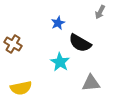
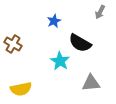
blue star: moved 4 px left, 2 px up
cyan star: moved 1 px up
yellow semicircle: moved 1 px down
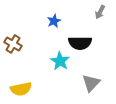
black semicircle: rotated 30 degrees counterclockwise
gray triangle: rotated 42 degrees counterclockwise
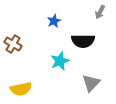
black semicircle: moved 3 px right, 2 px up
cyan star: rotated 18 degrees clockwise
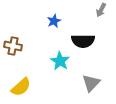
gray arrow: moved 1 px right, 2 px up
brown cross: moved 2 px down; rotated 18 degrees counterclockwise
cyan star: rotated 18 degrees counterclockwise
yellow semicircle: moved 2 px up; rotated 30 degrees counterclockwise
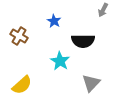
gray arrow: moved 2 px right
blue star: rotated 16 degrees counterclockwise
brown cross: moved 6 px right, 10 px up; rotated 18 degrees clockwise
yellow semicircle: moved 1 px right, 2 px up
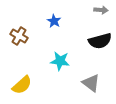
gray arrow: moved 2 px left; rotated 112 degrees counterclockwise
black semicircle: moved 17 px right; rotated 15 degrees counterclockwise
cyan star: rotated 24 degrees counterclockwise
gray triangle: rotated 36 degrees counterclockwise
